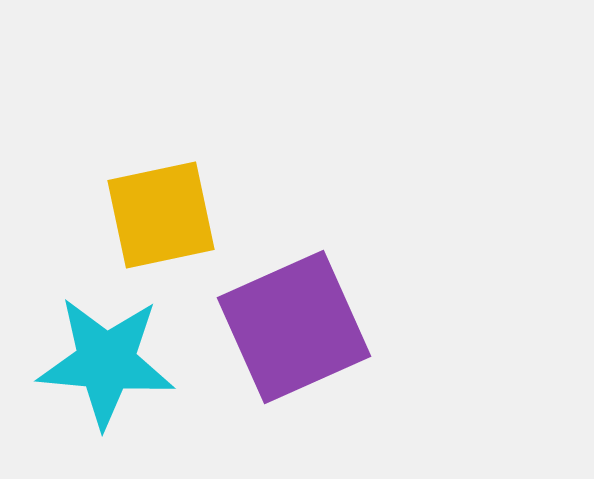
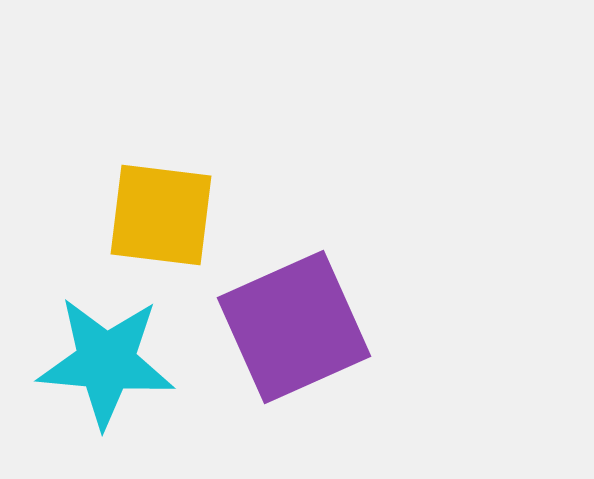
yellow square: rotated 19 degrees clockwise
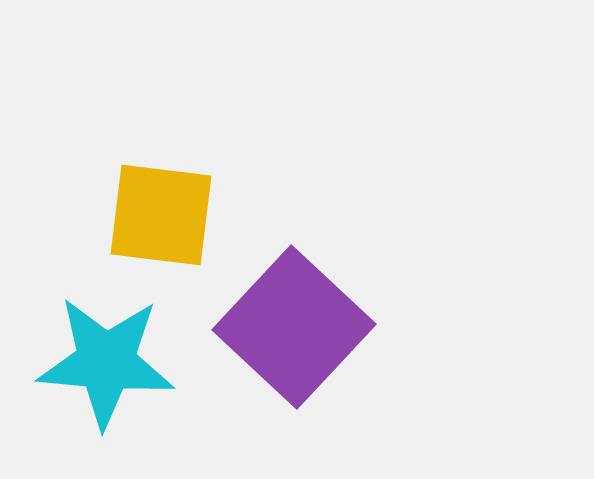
purple square: rotated 23 degrees counterclockwise
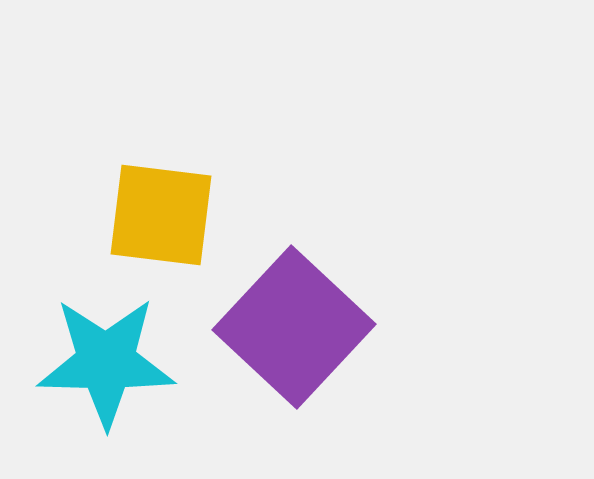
cyan star: rotated 4 degrees counterclockwise
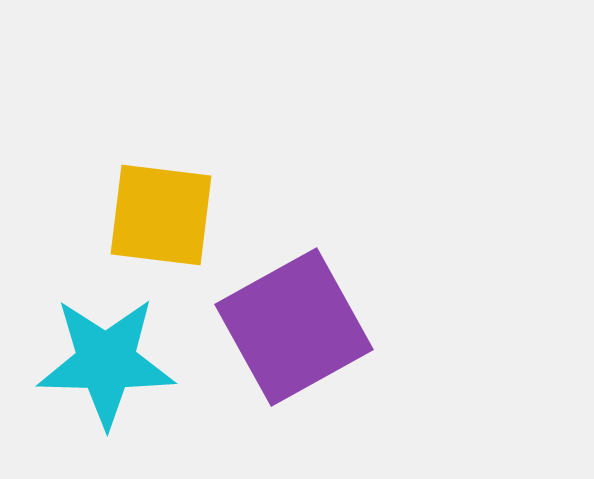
purple square: rotated 18 degrees clockwise
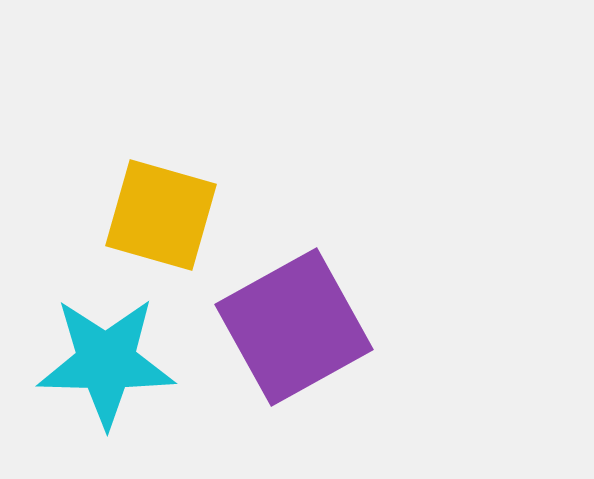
yellow square: rotated 9 degrees clockwise
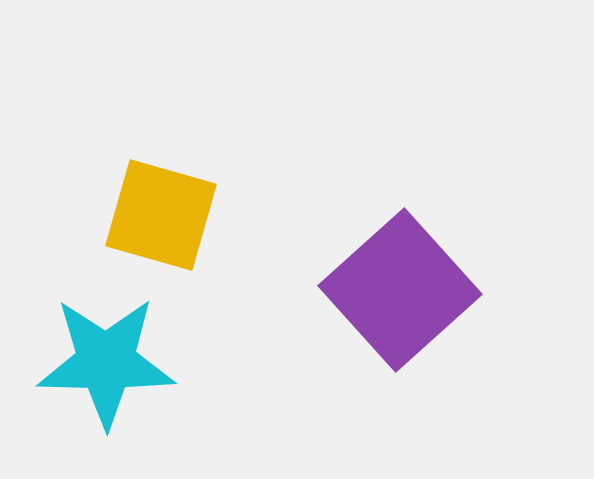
purple square: moved 106 px right, 37 px up; rotated 13 degrees counterclockwise
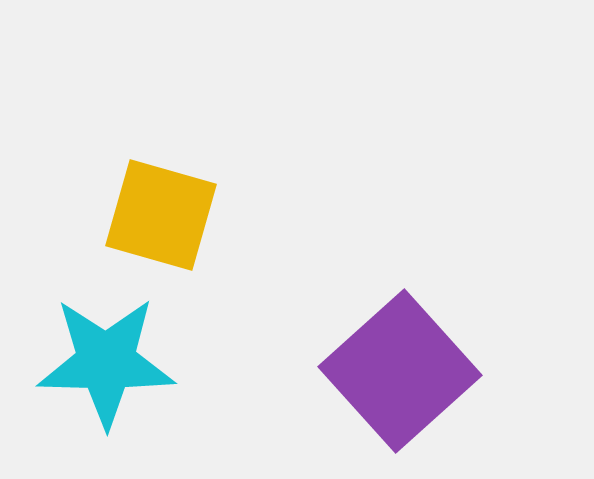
purple square: moved 81 px down
